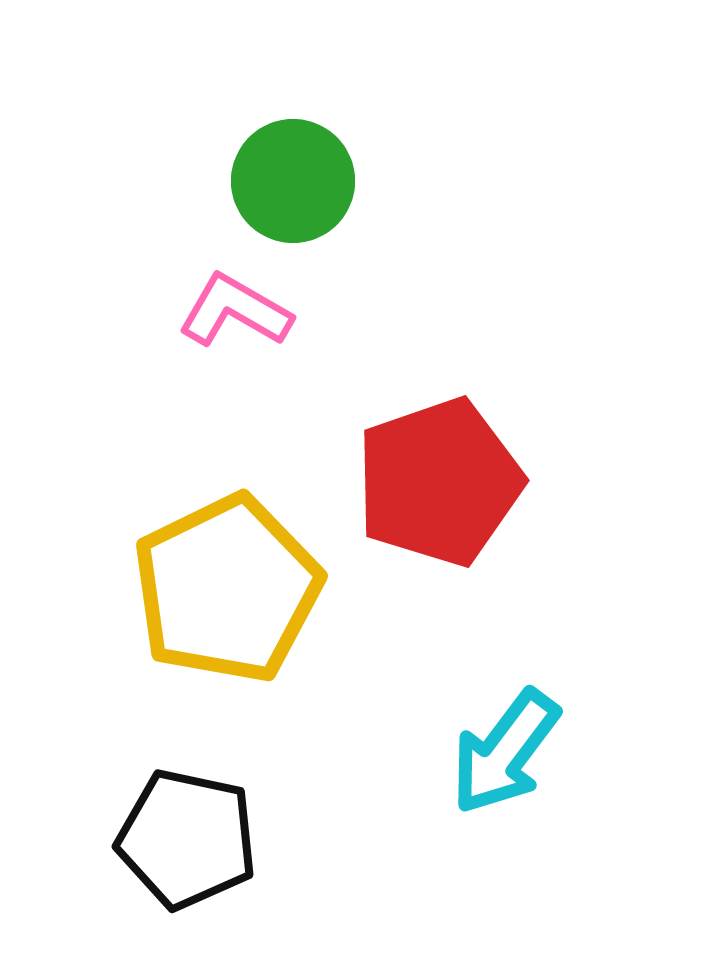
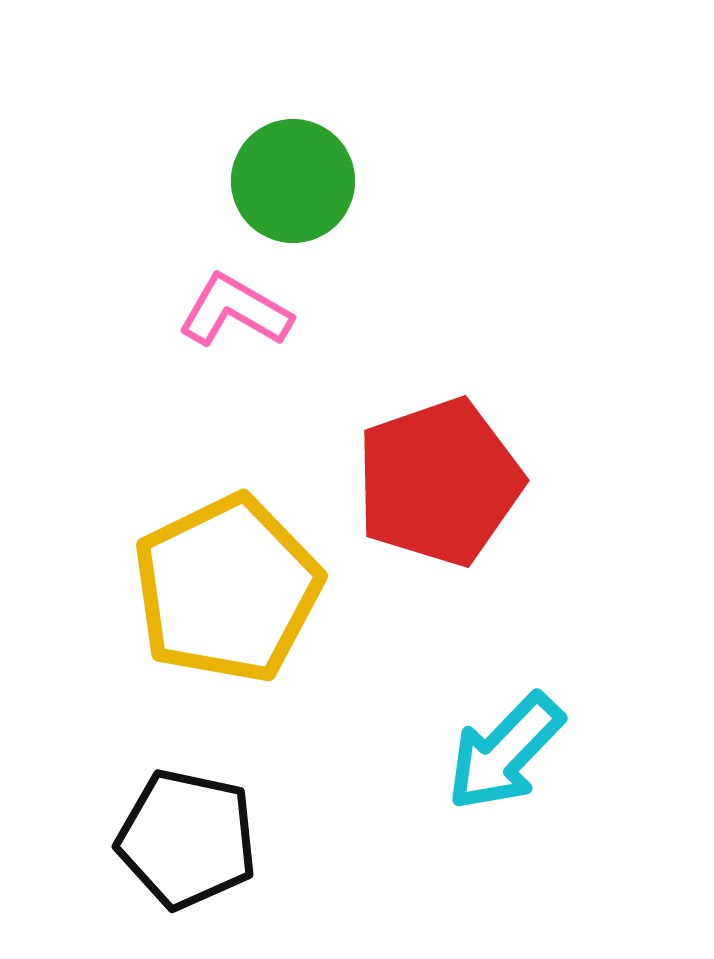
cyan arrow: rotated 7 degrees clockwise
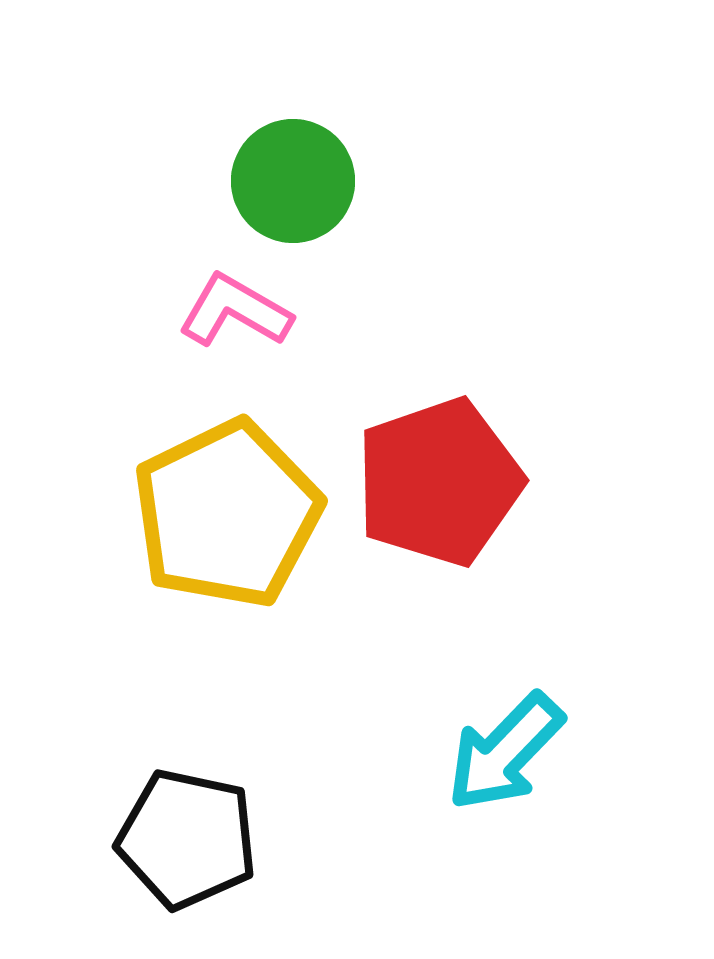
yellow pentagon: moved 75 px up
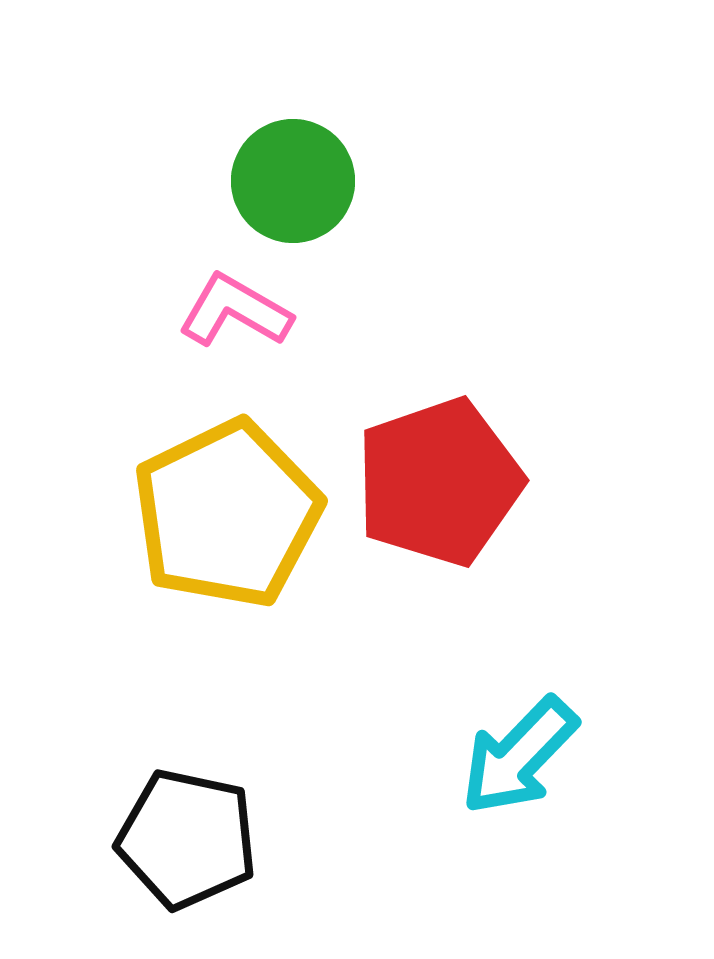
cyan arrow: moved 14 px right, 4 px down
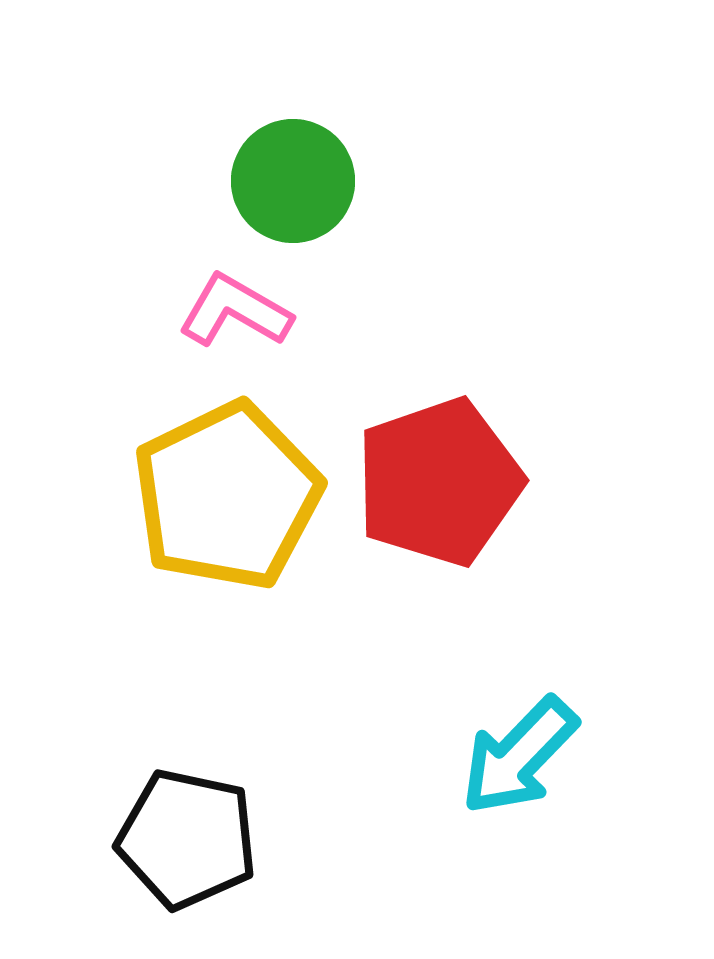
yellow pentagon: moved 18 px up
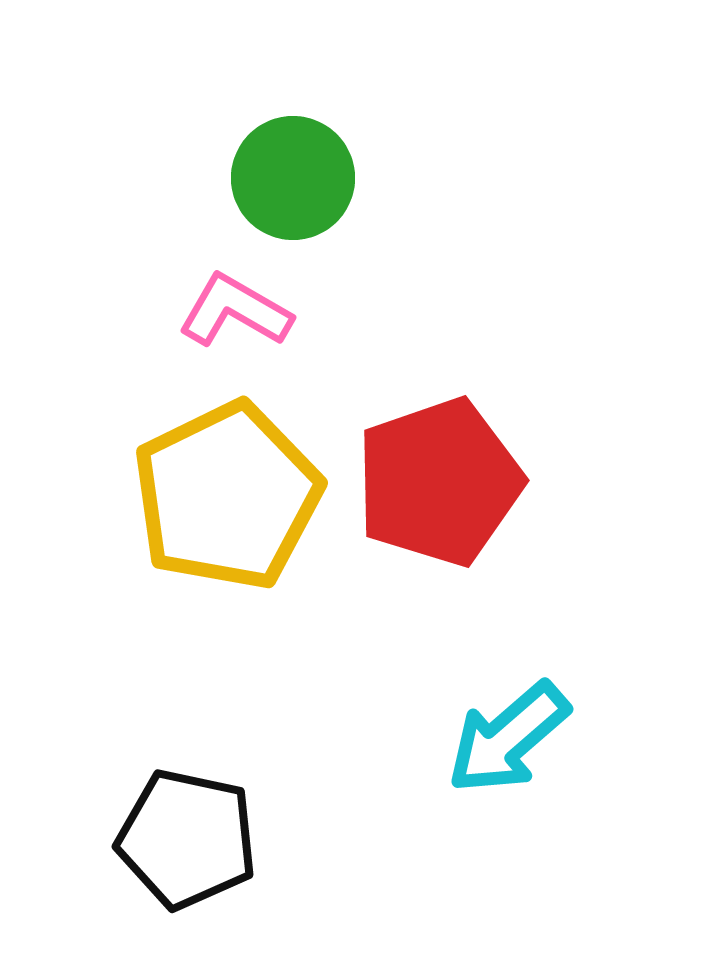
green circle: moved 3 px up
cyan arrow: moved 11 px left, 18 px up; rotated 5 degrees clockwise
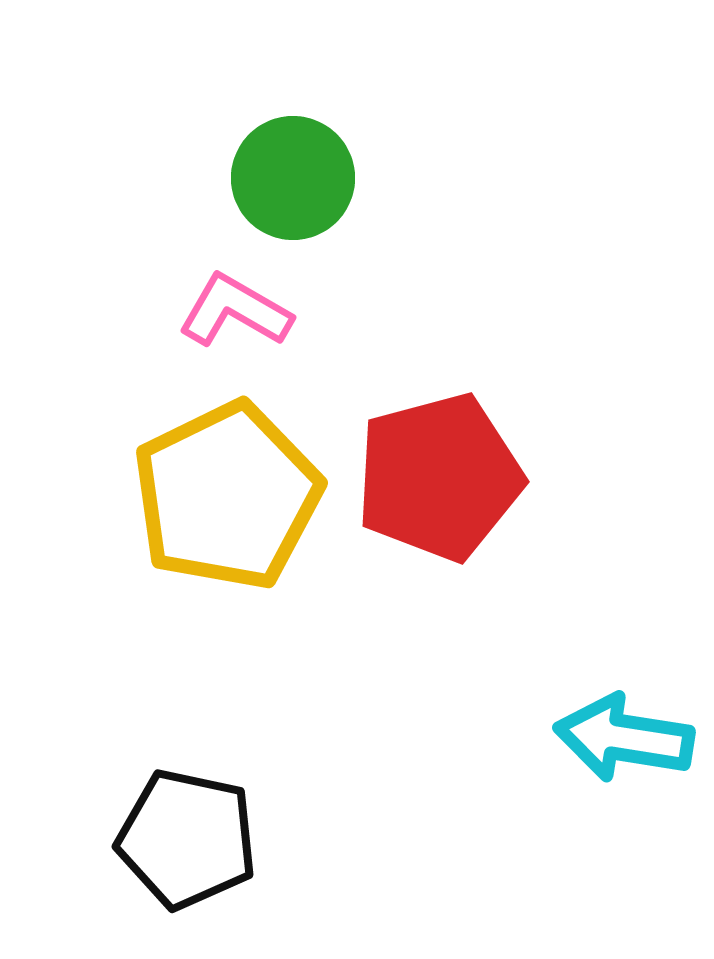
red pentagon: moved 5 px up; rotated 4 degrees clockwise
cyan arrow: moved 116 px right; rotated 50 degrees clockwise
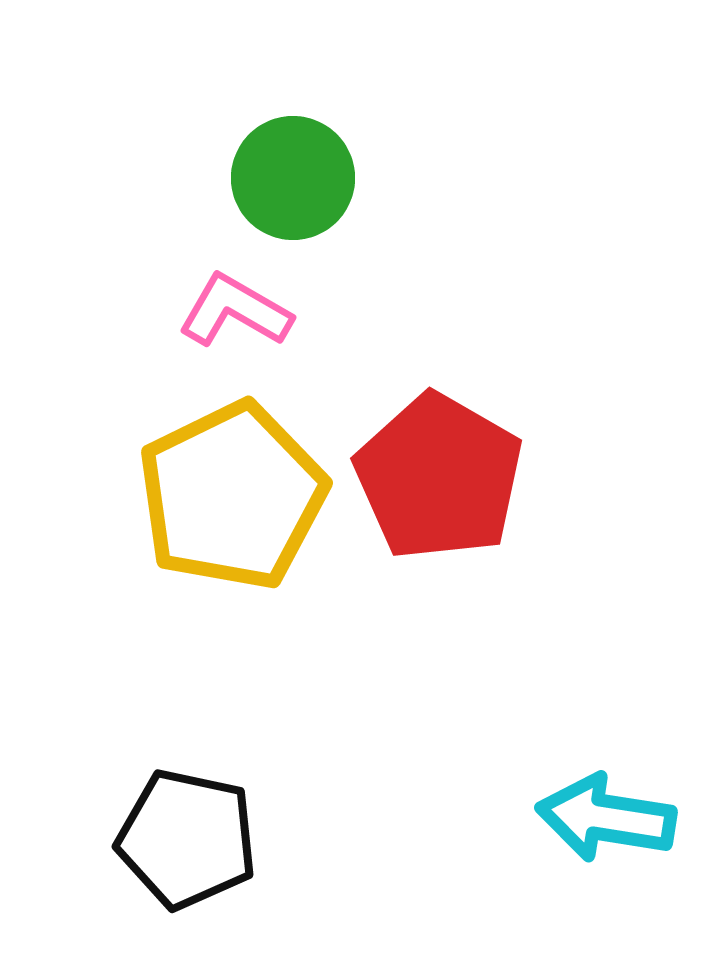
red pentagon: rotated 27 degrees counterclockwise
yellow pentagon: moved 5 px right
cyan arrow: moved 18 px left, 80 px down
